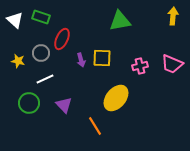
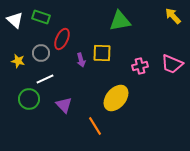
yellow arrow: rotated 48 degrees counterclockwise
yellow square: moved 5 px up
green circle: moved 4 px up
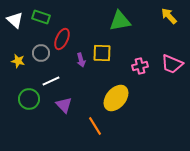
yellow arrow: moved 4 px left
white line: moved 6 px right, 2 px down
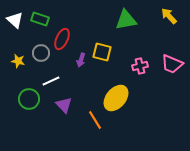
green rectangle: moved 1 px left, 2 px down
green triangle: moved 6 px right, 1 px up
yellow square: moved 1 px up; rotated 12 degrees clockwise
purple arrow: rotated 32 degrees clockwise
orange line: moved 6 px up
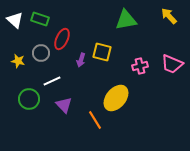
white line: moved 1 px right
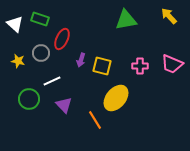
white triangle: moved 4 px down
yellow square: moved 14 px down
pink cross: rotated 14 degrees clockwise
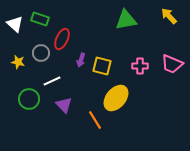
yellow star: moved 1 px down
